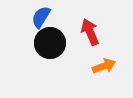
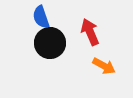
blue semicircle: rotated 50 degrees counterclockwise
orange arrow: rotated 50 degrees clockwise
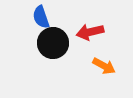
red arrow: rotated 80 degrees counterclockwise
black circle: moved 3 px right
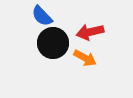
blue semicircle: moved 1 px right, 1 px up; rotated 25 degrees counterclockwise
orange arrow: moved 19 px left, 8 px up
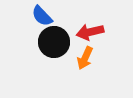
black circle: moved 1 px right, 1 px up
orange arrow: rotated 85 degrees clockwise
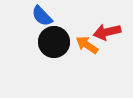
red arrow: moved 17 px right
orange arrow: moved 2 px right, 13 px up; rotated 100 degrees clockwise
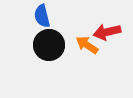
blue semicircle: rotated 30 degrees clockwise
black circle: moved 5 px left, 3 px down
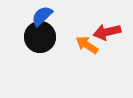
blue semicircle: rotated 60 degrees clockwise
black circle: moved 9 px left, 8 px up
